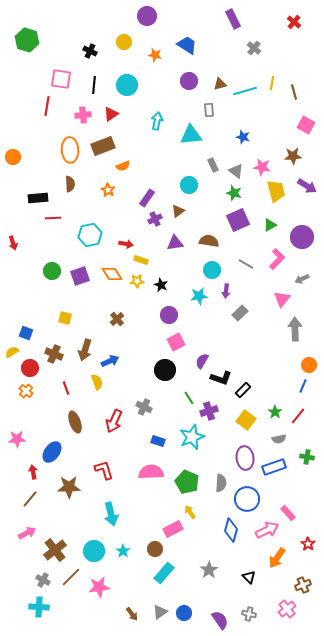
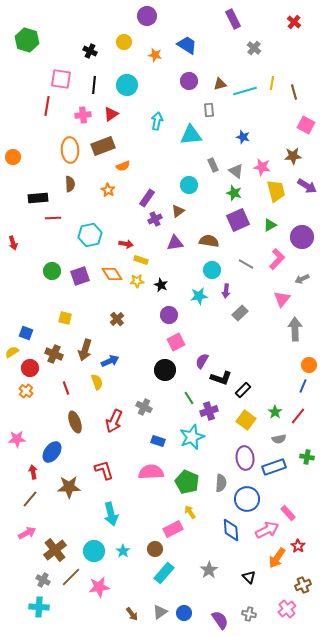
blue diamond at (231, 530): rotated 20 degrees counterclockwise
red star at (308, 544): moved 10 px left, 2 px down
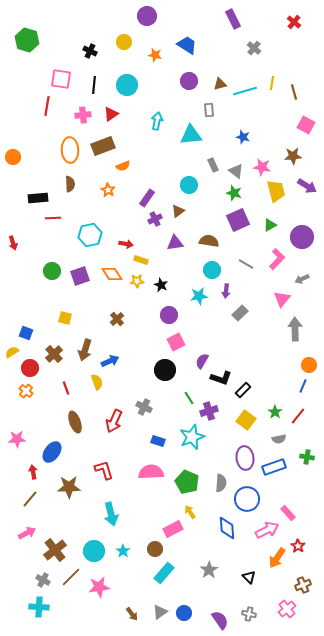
brown cross at (54, 354): rotated 24 degrees clockwise
blue diamond at (231, 530): moved 4 px left, 2 px up
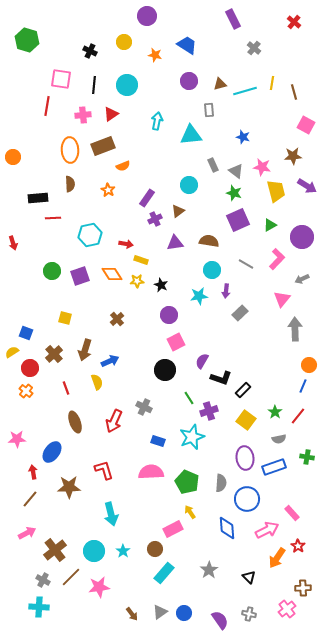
pink rectangle at (288, 513): moved 4 px right
brown cross at (303, 585): moved 3 px down; rotated 21 degrees clockwise
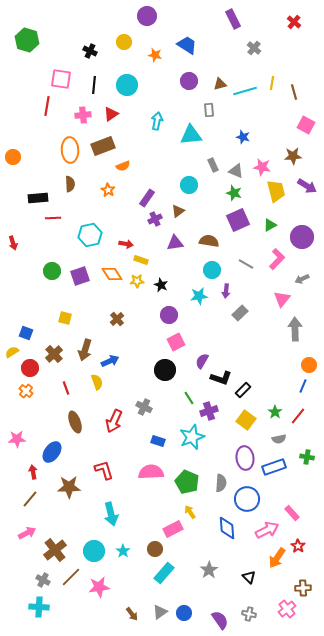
gray triangle at (236, 171): rotated 14 degrees counterclockwise
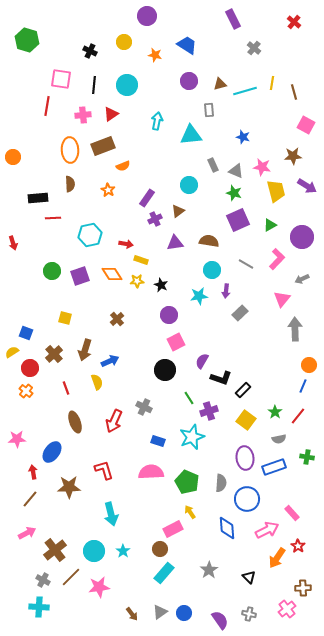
brown circle at (155, 549): moved 5 px right
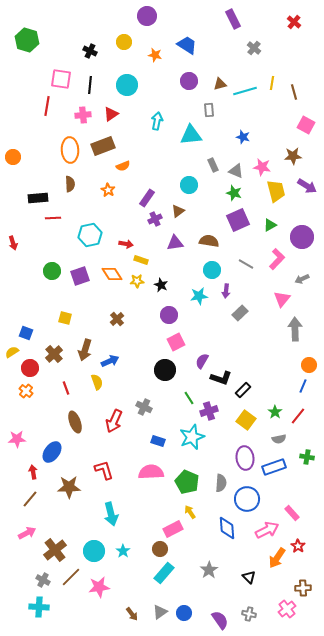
black line at (94, 85): moved 4 px left
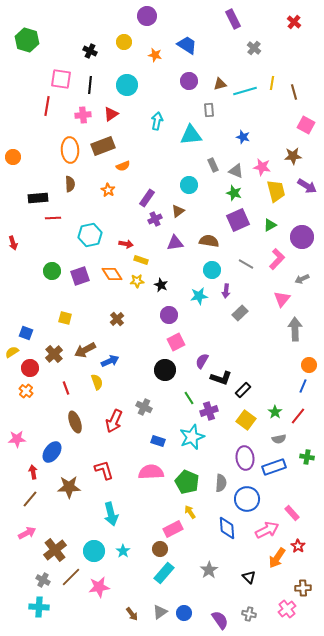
brown arrow at (85, 350): rotated 45 degrees clockwise
